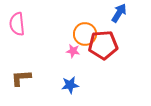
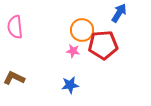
pink semicircle: moved 2 px left, 3 px down
orange circle: moved 3 px left, 4 px up
brown L-shape: moved 7 px left; rotated 30 degrees clockwise
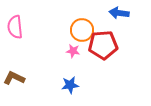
blue arrow: rotated 114 degrees counterclockwise
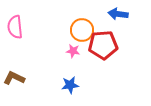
blue arrow: moved 1 px left, 1 px down
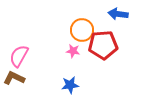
pink semicircle: moved 4 px right, 29 px down; rotated 35 degrees clockwise
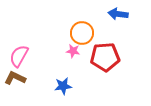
orange circle: moved 3 px down
red pentagon: moved 2 px right, 12 px down
brown L-shape: moved 1 px right
blue star: moved 7 px left, 1 px down
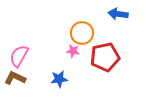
red pentagon: rotated 8 degrees counterclockwise
blue star: moved 4 px left, 7 px up
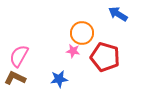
blue arrow: rotated 24 degrees clockwise
red pentagon: rotated 28 degrees clockwise
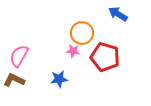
brown L-shape: moved 1 px left, 2 px down
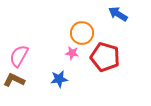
pink star: moved 1 px left, 2 px down
